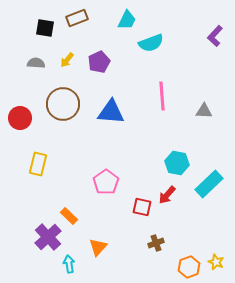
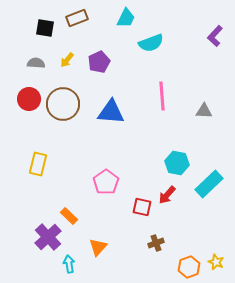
cyan trapezoid: moved 1 px left, 2 px up
red circle: moved 9 px right, 19 px up
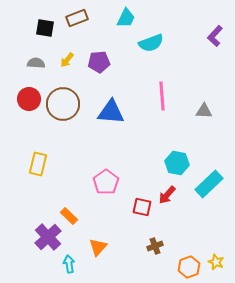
purple pentagon: rotated 20 degrees clockwise
brown cross: moved 1 px left, 3 px down
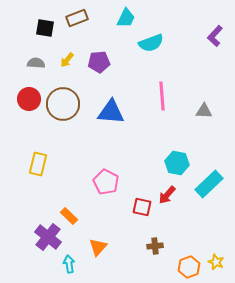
pink pentagon: rotated 10 degrees counterclockwise
purple cross: rotated 8 degrees counterclockwise
brown cross: rotated 14 degrees clockwise
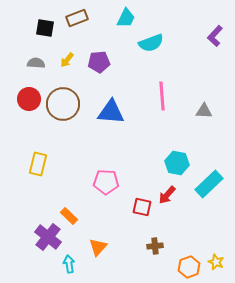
pink pentagon: rotated 25 degrees counterclockwise
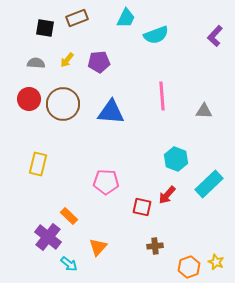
cyan semicircle: moved 5 px right, 8 px up
cyan hexagon: moved 1 px left, 4 px up; rotated 10 degrees clockwise
cyan arrow: rotated 138 degrees clockwise
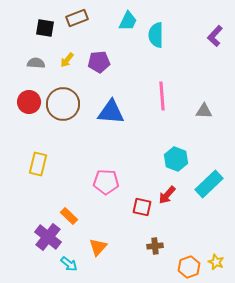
cyan trapezoid: moved 2 px right, 3 px down
cyan semicircle: rotated 110 degrees clockwise
red circle: moved 3 px down
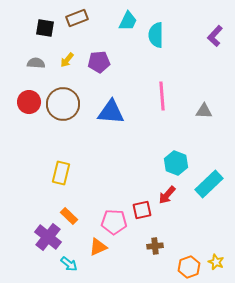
cyan hexagon: moved 4 px down
yellow rectangle: moved 23 px right, 9 px down
pink pentagon: moved 8 px right, 40 px down
red square: moved 3 px down; rotated 24 degrees counterclockwise
orange triangle: rotated 24 degrees clockwise
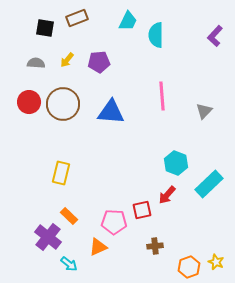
gray triangle: rotated 48 degrees counterclockwise
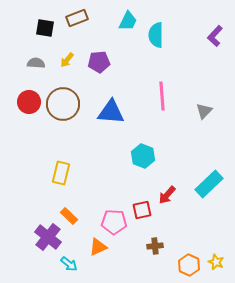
cyan hexagon: moved 33 px left, 7 px up
orange hexagon: moved 2 px up; rotated 15 degrees counterclockwise
